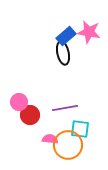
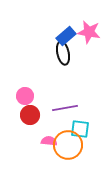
pink circle: moved 6 px right, 6 px up
pink semicircle: moved 1 px left, 2 px down
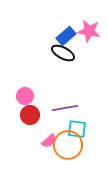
pink star: moved 1 px up
black ellipse: rotated 50 degrees counterclockwise
cyan square: moved 3 px left
pink semicircle: rotated 133 degrees clockwise
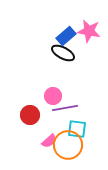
pink circle: moved 28 px right
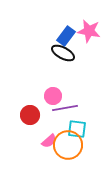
blue rectangle: rotated 12 degrees counterclockwise
